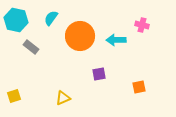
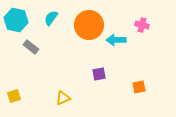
orange circle: moved 9 px right, 11 px up
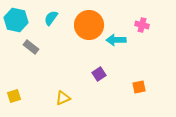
purple square: rotated 24 degrees counterclockwise
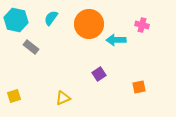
orange circle: moved 1 px up
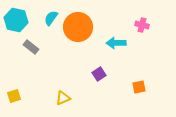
orange circle: moved 11 px left, 3 px down
cyan arrow: moved 3 px down
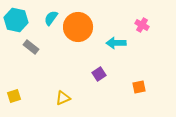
pink cross: rotated 16 degrees clockwise
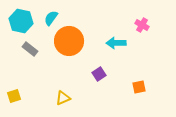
cyan hexagon: moved 5 px right, 1 px down
orange circle: moved 9 px left, 14 px down
gray rectangle: moved 1 px left, 2 px down
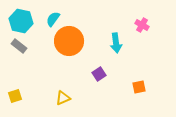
cyan semicircle: moved 2 px right, 1 px down
cyan arrow: rotated 96 degrees counterclockwise
gray rectangle: moved 11 px left, 3 px up
yellow square: moved 1 px right
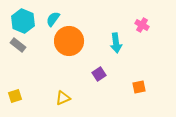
cyan hexagon: moved 2 px right; rotated 10 degrees clockwise
gray rectangle: moved 1 px left, 1 px up
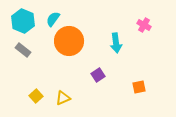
pink cross: moved 2 px right
gray rectangle: moved 5 px right, 5 px down
purple square: moved 1 px left, 1 px down
yellow square: moved 21 px right; rotated 24 degrees counterclockwise
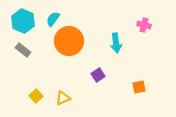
pink cross: rotated 16 degrees counterclockwise
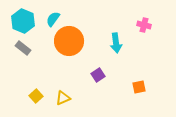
gray rectangle: moved 2 px up
